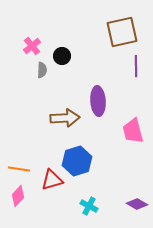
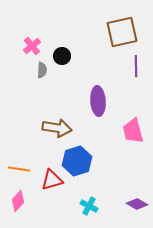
brown arrow: moved 8 px left, 10 px down; rotated 12 degrees clockwise
pink diamond: moved 5 px down
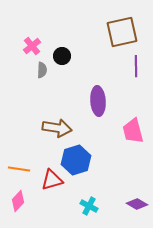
blue hexagon: moved 1 px left, 1 px up
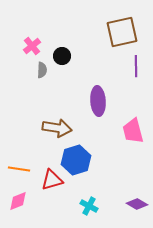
pink diamond: rotated 25 degrees clockwise
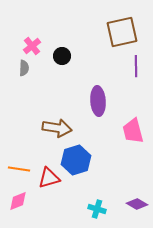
gray semicircle: moved 18 px left, 2 px up
red triangle: moved 3 px left, 2 px up
cyan cross: moved 8 px right, 3 px down; rotated 12 degrees counterclockwise
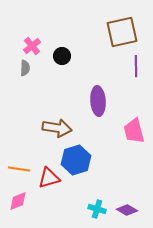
gray semicircle: moved 1 px right
pink trapezoid: moved 1 px right
purple diamond: moved 10 px left, 6 px down
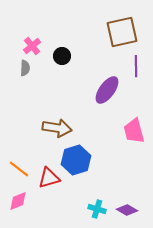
purple ellipse: moved 9 px right, 11 px up; rotated 40 degrees clockwise
orange line: rotated 30 degrees clockwise
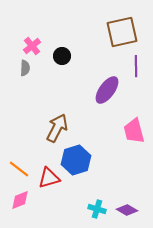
brown arrow: rotated 72 degrees counterclockwise
pink diamond: moved 2 px right, 1 px up
